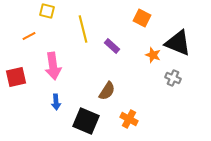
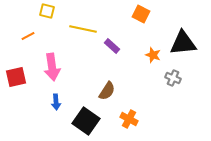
orange square: moved 1 px left, 4 px up
yellow line: rotated 64 degrees counterclockwise
orange line: moved 1 px left
black triangle: moved 5 px right; rotated 28 degrees counterclockwise
pink arrow: moved 1 px left, 1 px down
black square: rotated 12 degrees clockwise
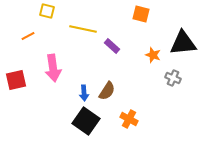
orange square: rotated 12 degrees counterclockwise
pink arrow: moved 1 px right, 1 px down
red square: moved 3 px down
blue arrow: moved 28 px right, 9 px up
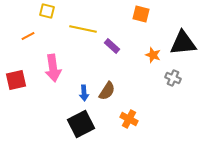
black square: moved 5 px left, 3 px down; rotated 28 degrees clockwise
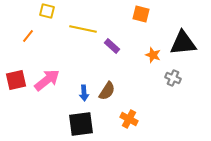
orange line: rotated 24 degrees counterclockwise
pink arrow: moved 6 px left, 12 px down; rotated 120 degrees counterclockwise
black square: rotated 20 degrees clockwise
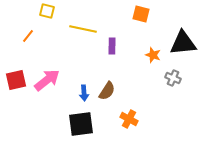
purple rectangle: rotated 49 degrees clockwise
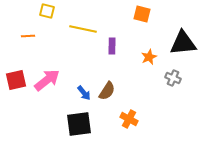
orange square: moved 1 px right
orange line: rotated 48 degrees clockwise
orange star: moved 4 px left, 2 px down; rotated 28 degrees clockwise
blue arrow: rotated 35 degrees counterclockwise
black square: moved 2 px left
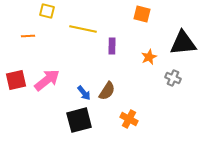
black square: moved 4 px up; rotated 8 degrees counterclockwise
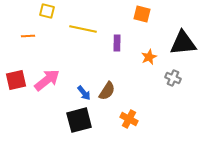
purple rectangle: moved 5 px right, 3 px up
